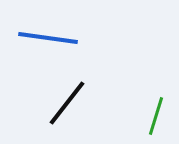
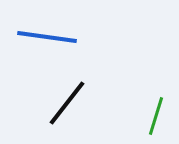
blue line: moved 1 px left, 1 px up
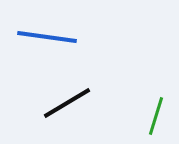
black line: rotated 21 degrees clockwise
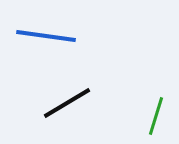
blue line: moved 1 px left, 1 px up
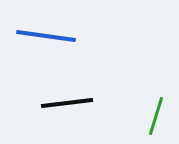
black line: rotated 24 degrees clockwise
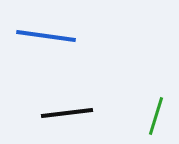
black line: moved 10 px down
